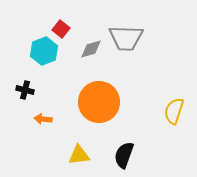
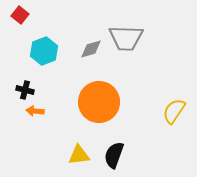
red square: moved 41 px left, 14 px up
yellow semicircle: rotated 16 degrees clockwise
orange arrow: moved 8 px left, 8 px up
black semicircle: moved 10 px left
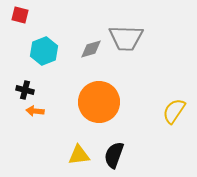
red square: rotated 24 degrees counterclockwise
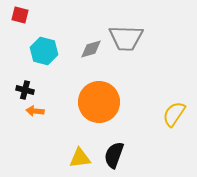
cyan hexagon: rotated 24 degrees counterclockwise
yellow semicircle: moved 3 px down
yellow triangle: moved 1 px right, 3 px down
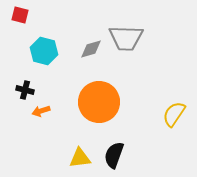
orange arrow: moved 6 px right; rotated 24 degrees counterclockwise
